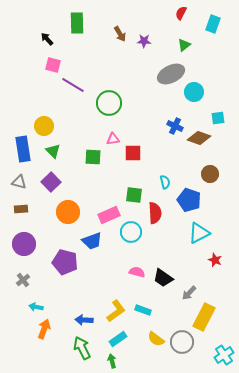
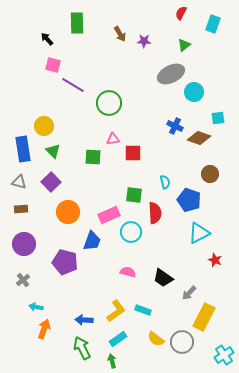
blue trapezoid at (92, 241): rotated 50 degrees counterclockwise
pink semicircle at (137, 272): moved 9 px left
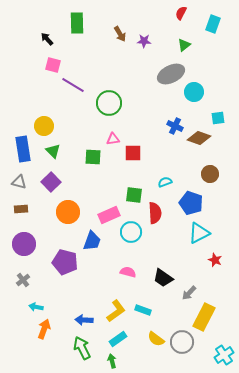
cyan semicircle at (165, 182): rotated 96 degrees counterclockwise
blue pentagon at (189, 200): moved 2 px right, 3 px down
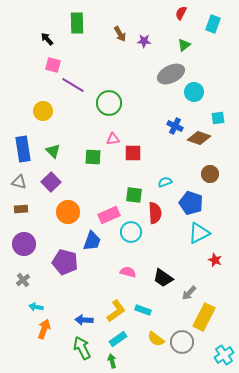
yellow circle at (44, 126): moved 1 px left, 15 px up
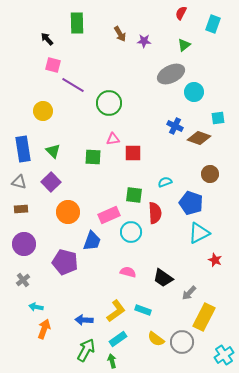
green arrow at (82, 348): moved 4 px right, 2 px down; rotated 55 degrees clockwise
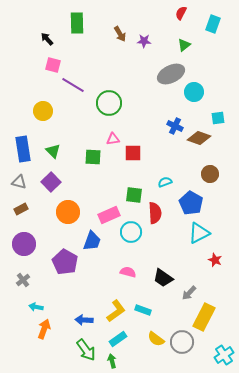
blue pentagon at (191, 203): rotated 10 degrees clockwise
brown rectangle at (21, 209): rotated 24 degrees counterclockwise
purple pentagon at (65, 262): rotated 15 degrees clockwise
green arrow at (86, 350): rotated 115 degrees clockwise
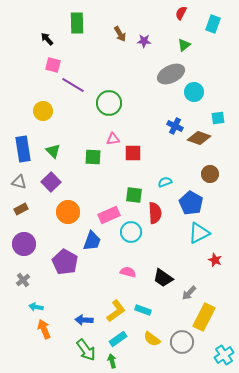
orange arrow at (44, 329): rotated 42 degrees counterclockwise
yellow semicircle at (156, 339): moved 4 px left
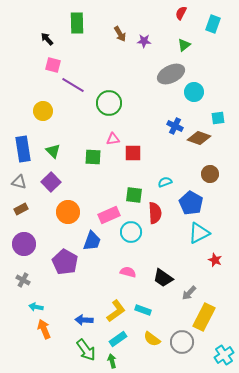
gray cross at (23, 280): rotated 24 degrees counterclockwise
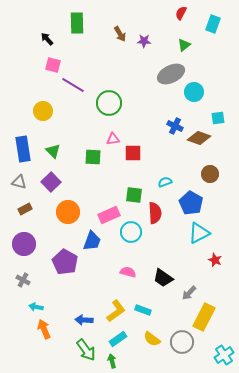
brown rectangle at (21, 209): moved 4 px right
